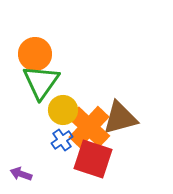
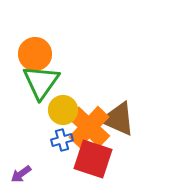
brown triangle: moved 2 px left, 1 px down; rotated 39 degrees clockwise
blue cross: rotated 20 degrees clockwise
purple arrow: rotated 55 degrees counterclockwise
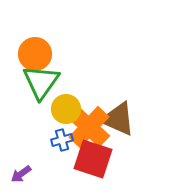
yellow circle: moved 3 px right, 1 px up
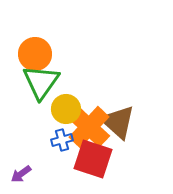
brown triangle: moved 3 px down; rotated 18 degrees clockwise
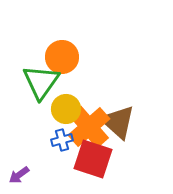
orange circle: moved 27 px right, 3 px down
orange cross: rotated 6 degrees clockwise
purple arrow: moved 2 px left, 1 px down
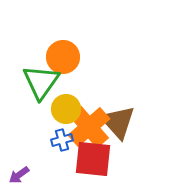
orange circle: moved 1 px right
brown triangle: rotated 6 degrees clockwise
red square: rotated 12 degrees counterclockwise
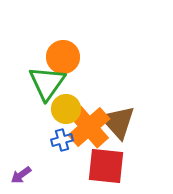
green triangle: moved 6 px right, 1 px down
red square: moved 13 px right, 7 px down
purple arrow: moved 2 px right
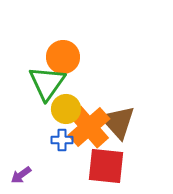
blue cross: rotated 15 degrees clockwise
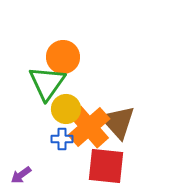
blue cross: moved 1 px up
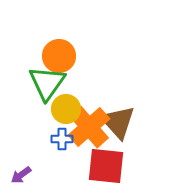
orange circle: moved 4 px left, 1 px up
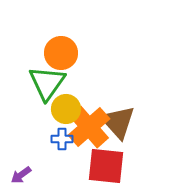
orange circle: moved 2 px right, 3 px up
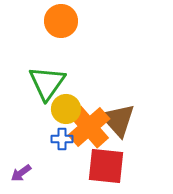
orange circle: moved 32 px up
brown triangle: moved 2 px up
purple arrow: moved 2 px up
